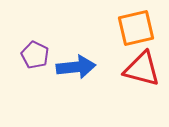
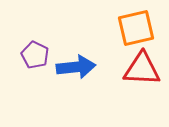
red triangle: rotated 12 degrees counterclockwise
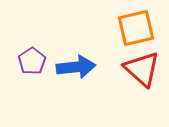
purple pentagon: moved 3 px left, 6 px down; rotated 12 degrees clockwise
red triangle: rotated 39 degrees clockwise
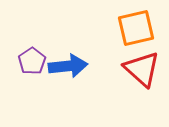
blue arrow: moved 8 px left, 1 px up
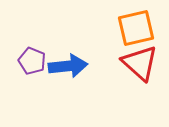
purple pentagon: rotated 16 degrees counterclockwise
red triangle: moved 2 px left, 6 px up
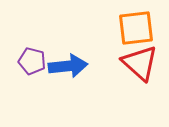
orange square: rotated 6 degrees clockwise
purple pentagon: rotated 8 degrees counterclockwise
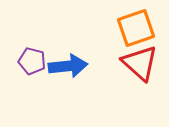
orange square: rotated 12 degrees counterclockwise
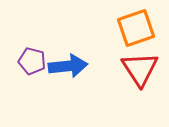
red triangle: moved 6 px down; rotated 15 degrees clockwise
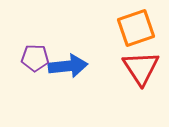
purple pentagon: moved 3 px right, 3 px up; rotated 12 degrees counterclockwise
red triangle: moved 1 px right, 1 px up
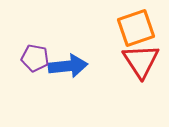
purple pentagon: rotated 8 degrees clockwise
red triangle: moved 7 px up
